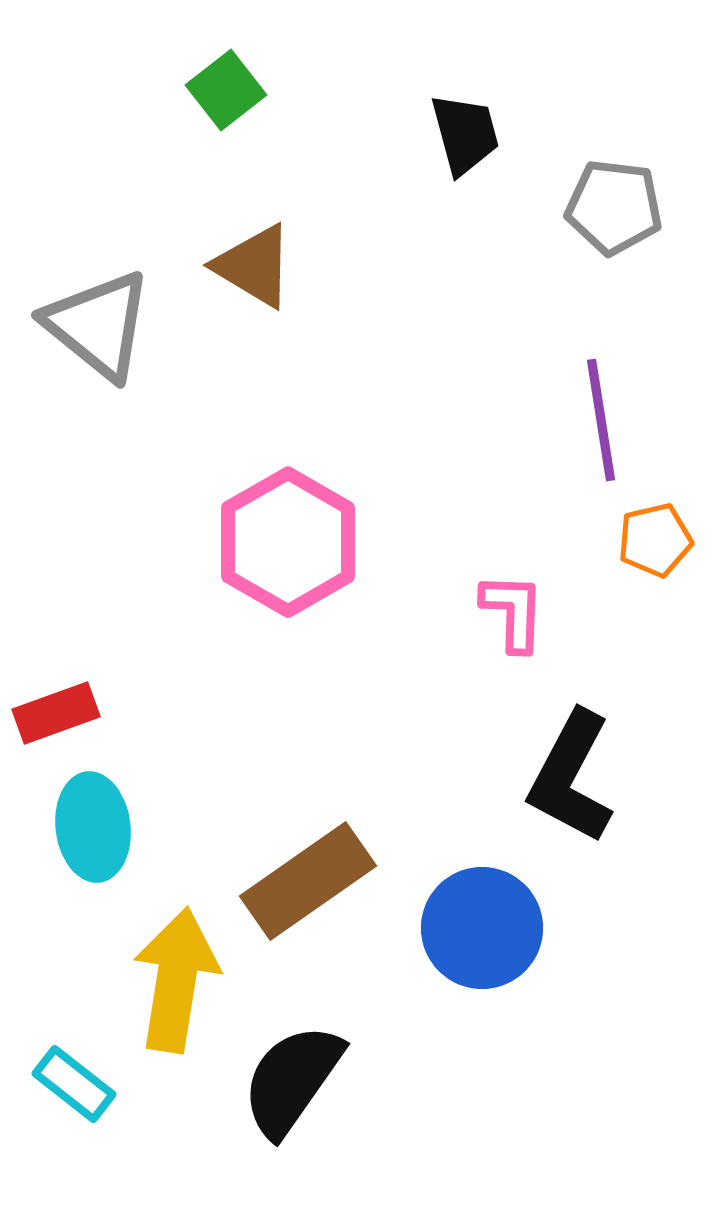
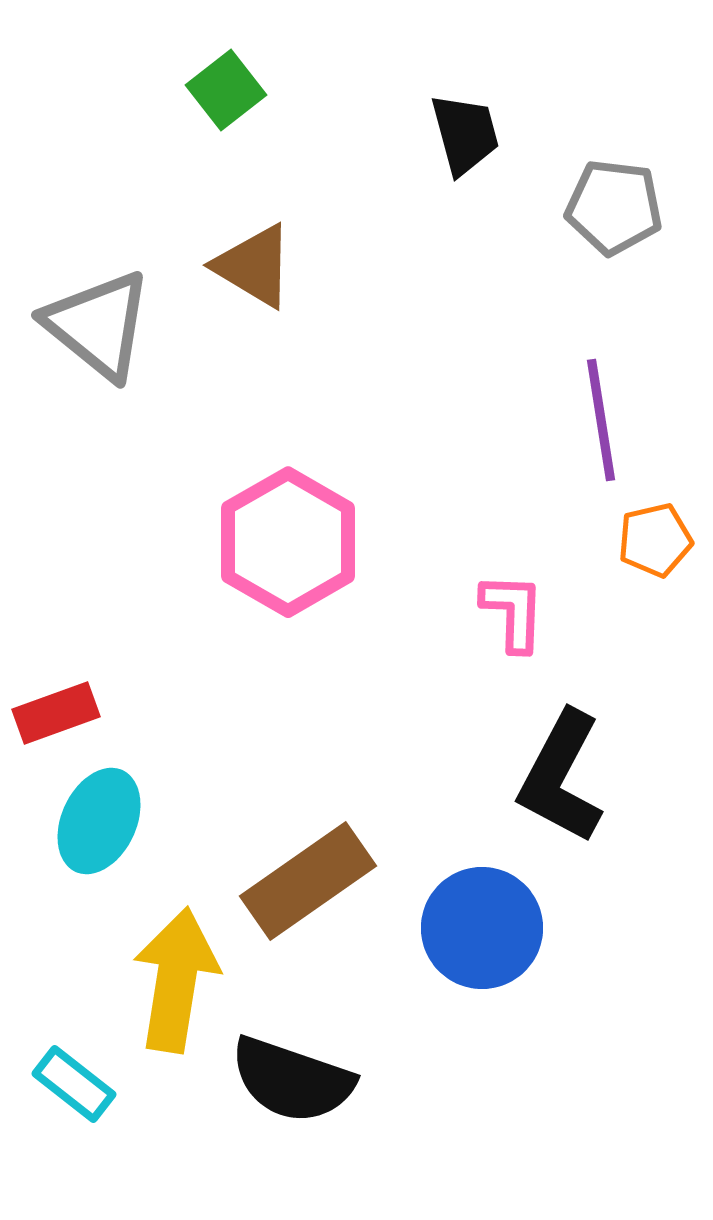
black L-shape: moved 10 px left
cyan ellipse: moved 6 px right, 6 px up; rotated 32 degrees clockwise
black semicircle: rotated 106 degrees counterclockwise
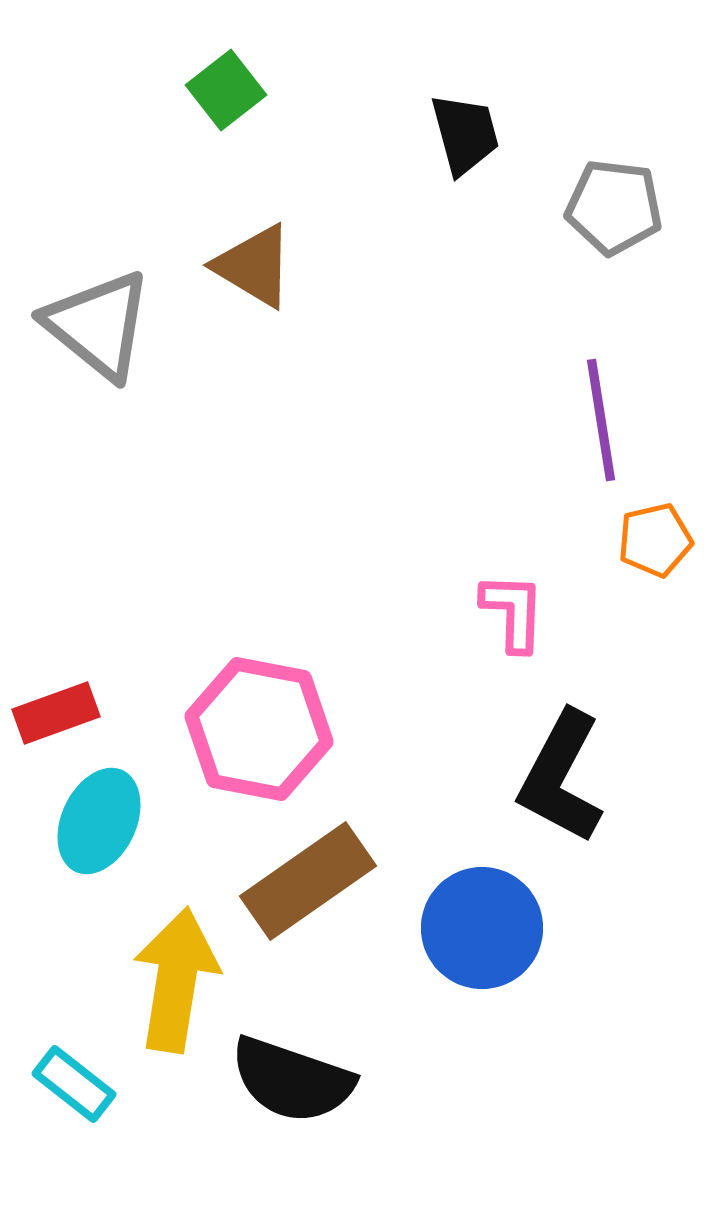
pink hexagon: moved 29 px left, 187 px down; rotated 19 degrees counterclockwise
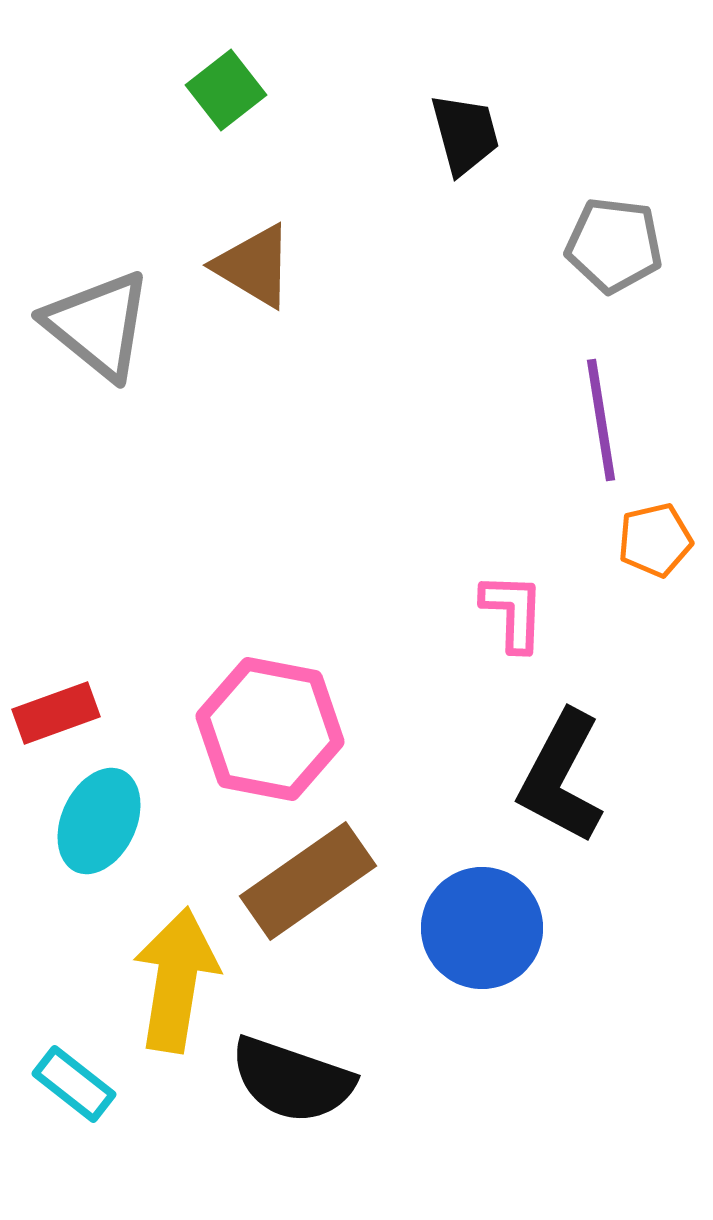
gray pentagon: moved 38 px down
pink hexagon: moved 11 px right
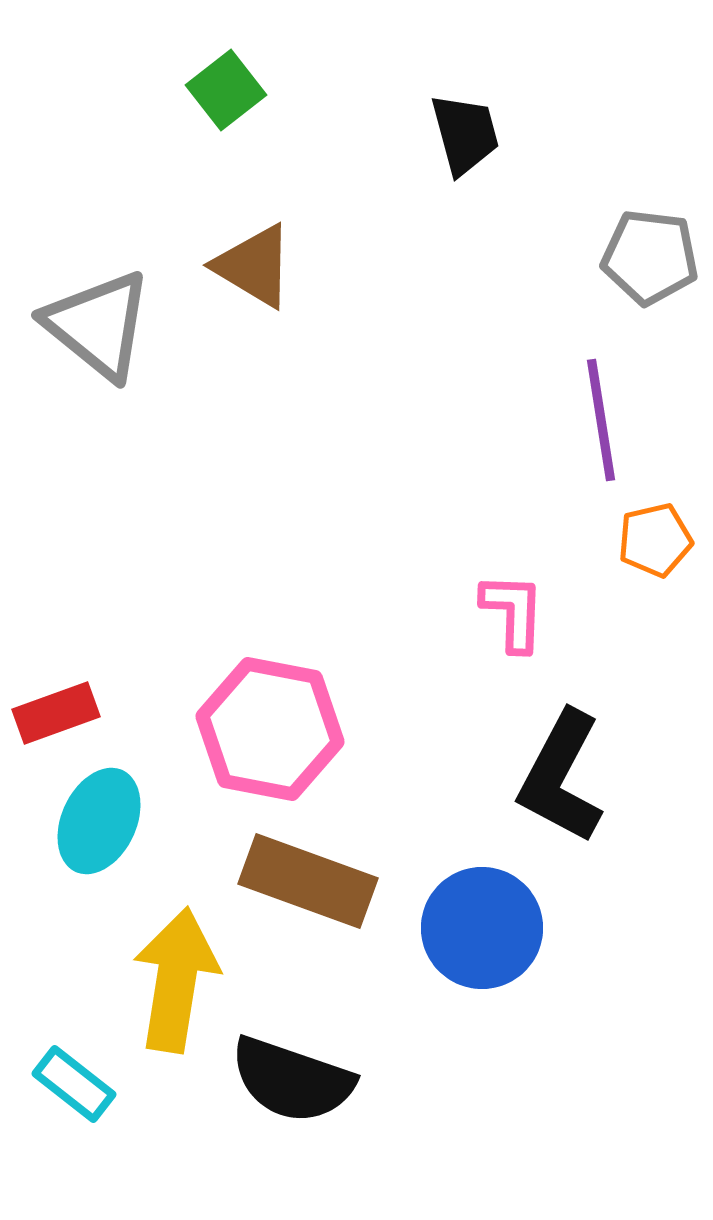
gray pentagon: moved 36 px right, 12 px down
brown rectangle: rotated 55 degrees clockwise
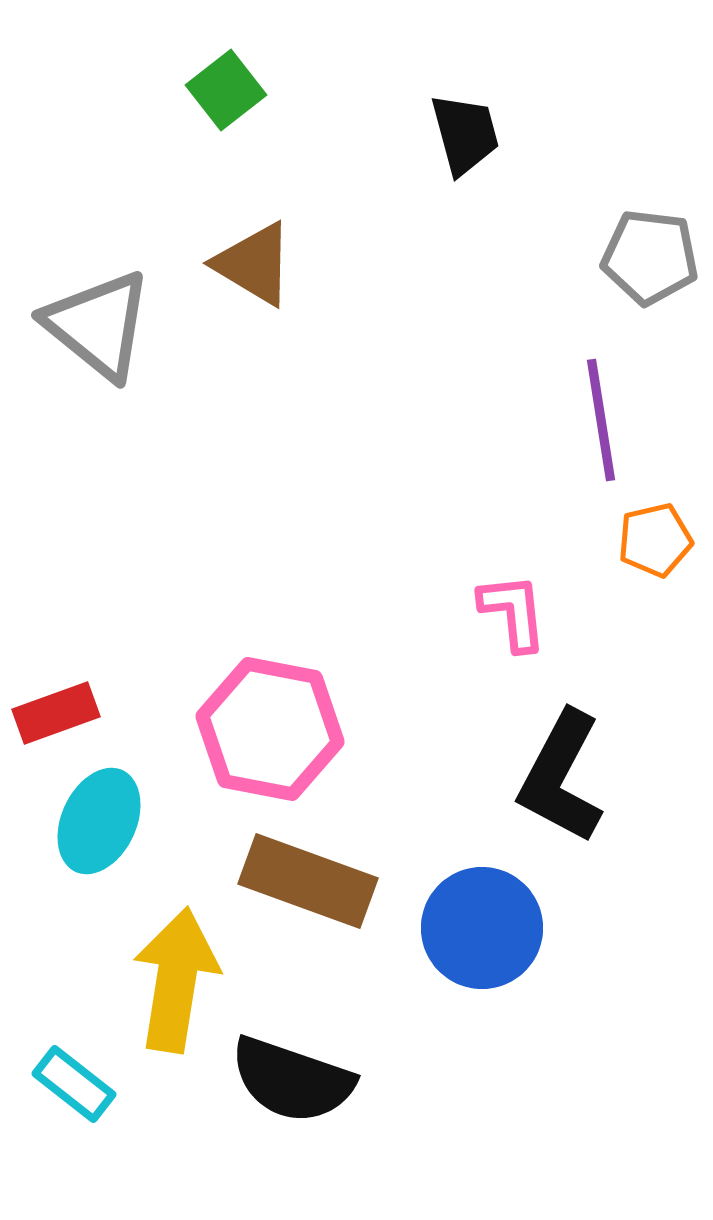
brown triangle: moved 2 px up
pink L-shape: rotated 8 degrees counterclockwise
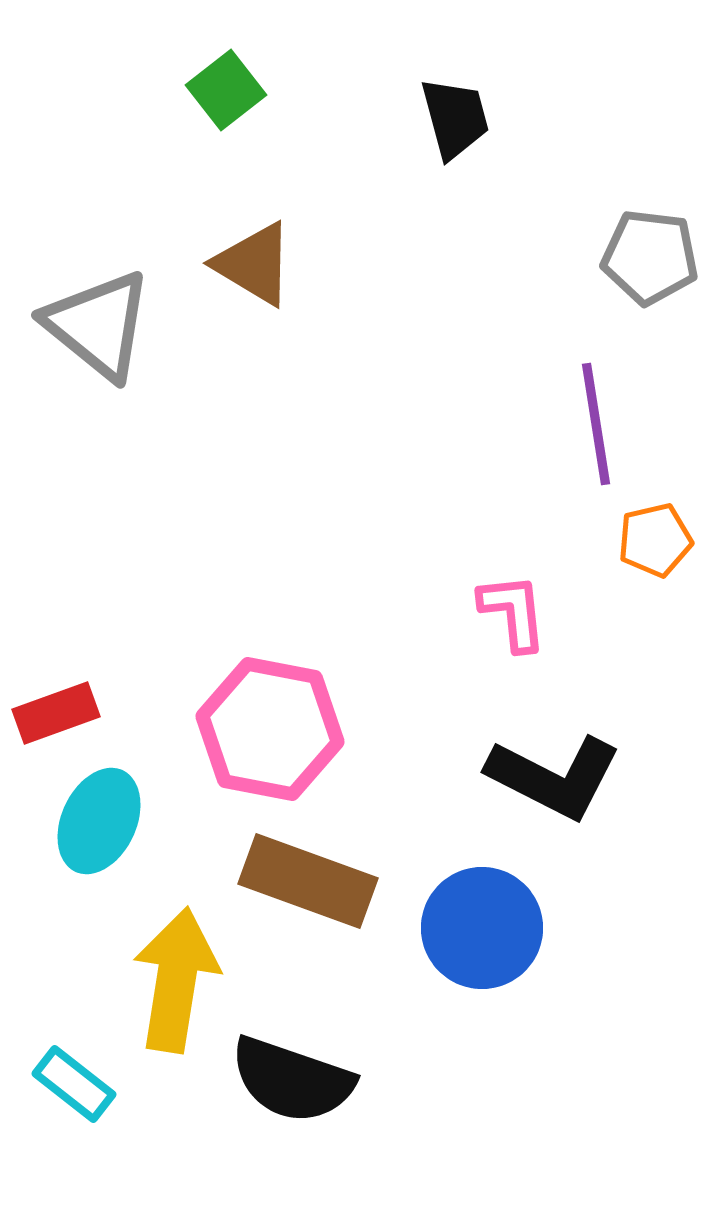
black trapezoid: moved 10 px left, 16 px up
purple line: moved 5 px left, 4 px down
black L-shape: moved 7 px left; rotated 91 degrees counterclockwise
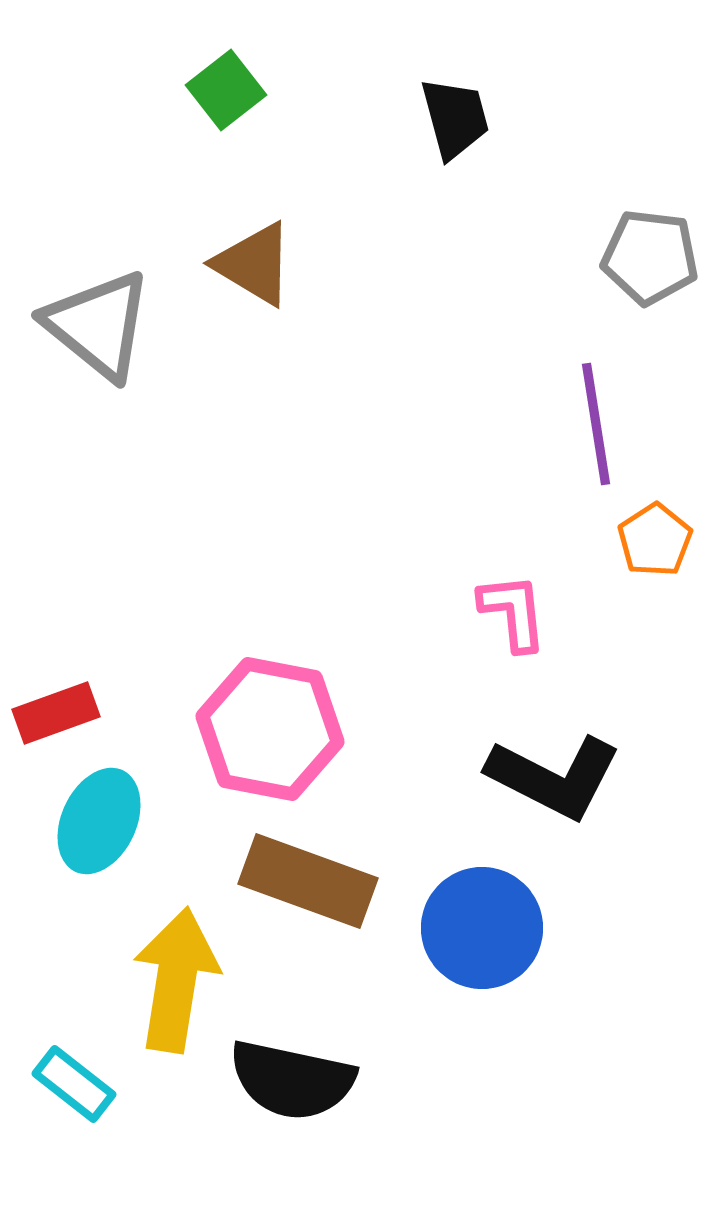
orange pentagon: rotated 20 degrees counterclockwise
black semicircle: rotated 7 degrees counterclockwise
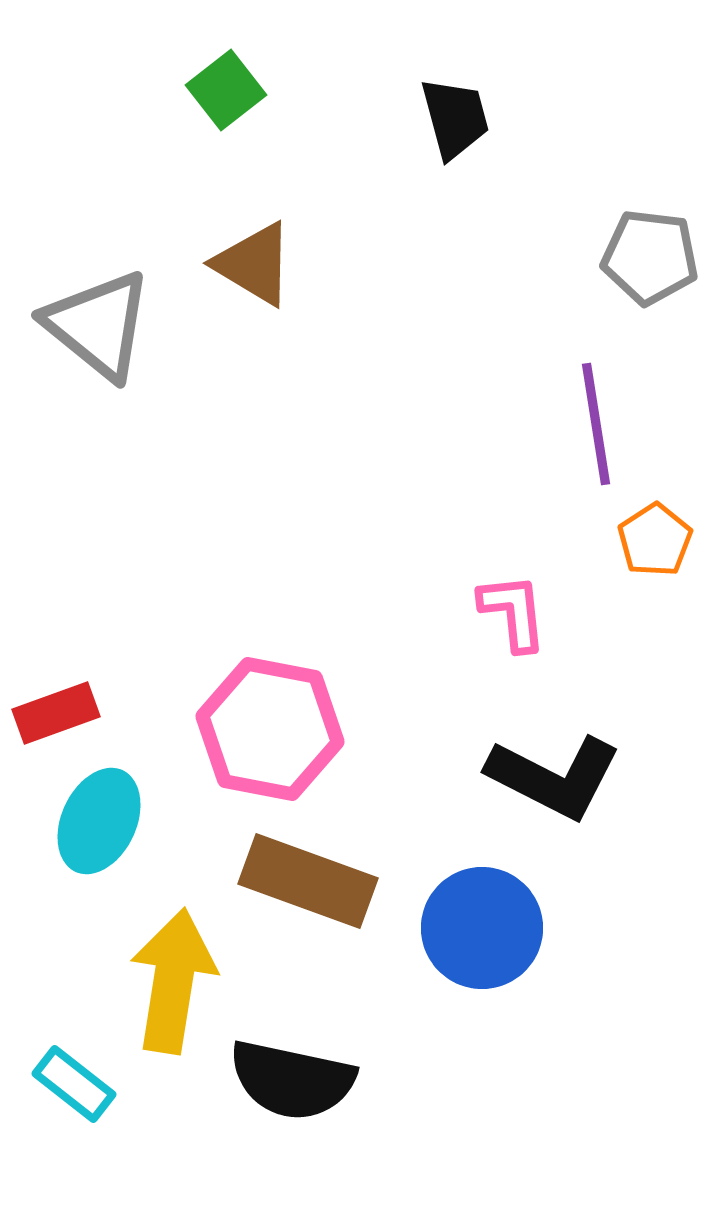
yellow arrow: moved 3 px left, 1 px down
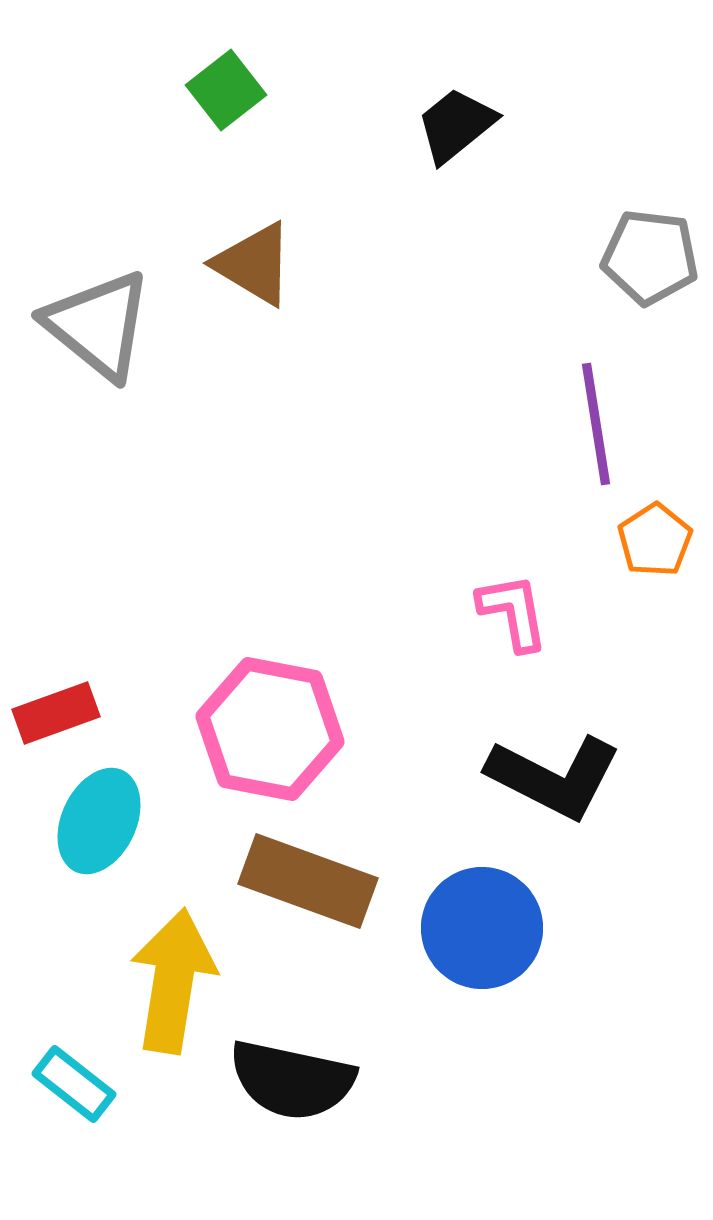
black trapezoid: moved 1 px right, 7 px down; rotated 114 degrees counterclockwise
pink L-shape: rotated 4 degrees counterclockwise
